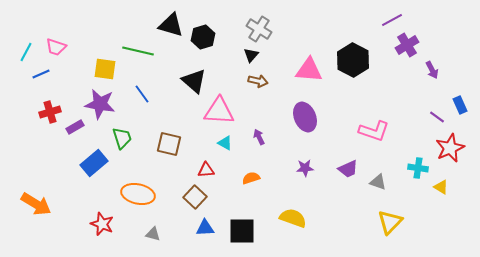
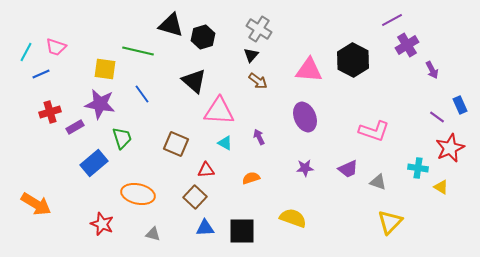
brown arrow at (258, 81): rotated 24 degrees clockwise
brown square at (169, 144): moved 7 px right; rotated 10 degrees clockwise
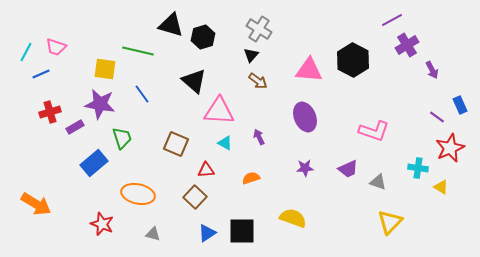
blue triangle at (205, 228): moved 2 px right, 5 px down; rotated 30 degrees counterclockwise
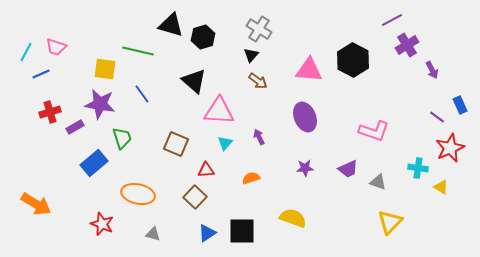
cyan triangle at (225, 143): rotated 42 degrees clockwise
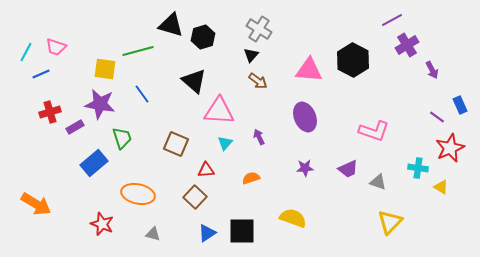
green line at (138, 51): rotated 28 degrees counterclockwise
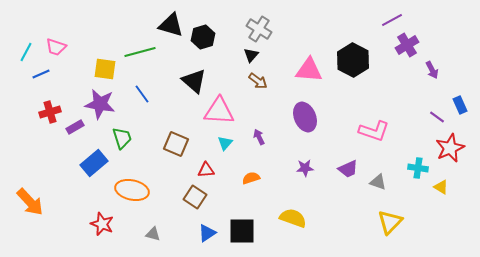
green line at (138, 51): moved 2 px right, 1 px down
orange ellipse at (138, 194): moved 6 px left, 4 px up
brown square at (195, 197): rotated 10 degrees counterclockwise
orange arrow at (36, 204): moved 6 px left, 2 px up; rotated 16 degrees clockwise
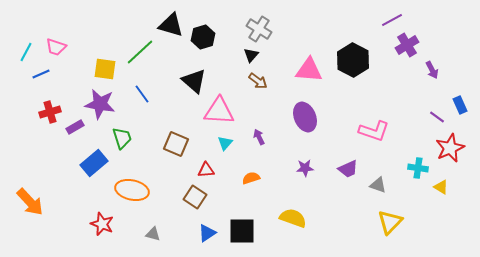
green line at (140, 52): rotated 28 degrees counterclockwise
gray triangle at (378, 182): moved 3 px down
